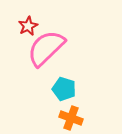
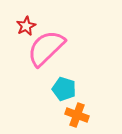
red star: moved 2 px left
orange cross: moved 6 px right, 3 px up
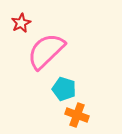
red star: moved 5 px left, 3 px up
pink semicircle: moved 3 px down
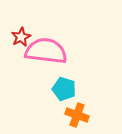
red star: moved 14 px down
pink semicircle: rotated 51 degrees clockwise
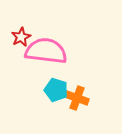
cyan pentagon: moved 8 px left, 1 px down
orange cross: moved 17 px up
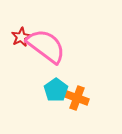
pink semicircle: moved 5 px up; rotated 30 degrees clockwise
cyan pentagon: rotated 20 degrees clockwise
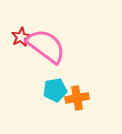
cyan pentagon: moved 1 px left; rotated 25 degrees clockwise
orange cross: rotated 30 degrees counterclockwise
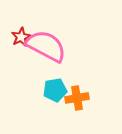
pink semicircle: rotated 9 degrees counterclockwise
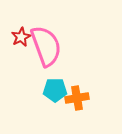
pink semicircle: rotated 42 degrees clockwise
cyan pentagon: rotated 10 degrees clockwise
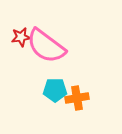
red star: rotated 18 degrees clockwise
pink semicircle: rotated 147 degrees clockwise
